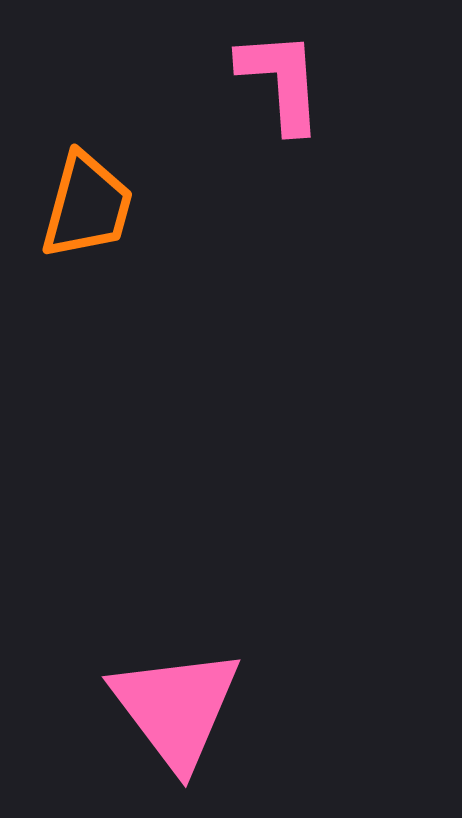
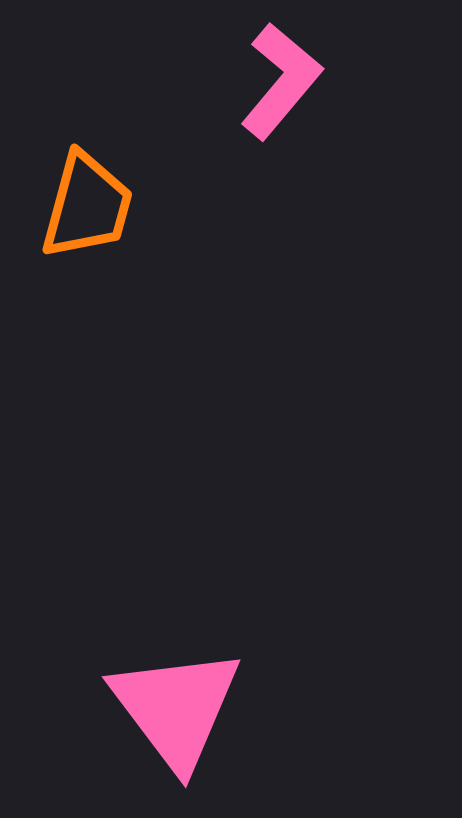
pink L-shape: rotated 44 degrees clockwise
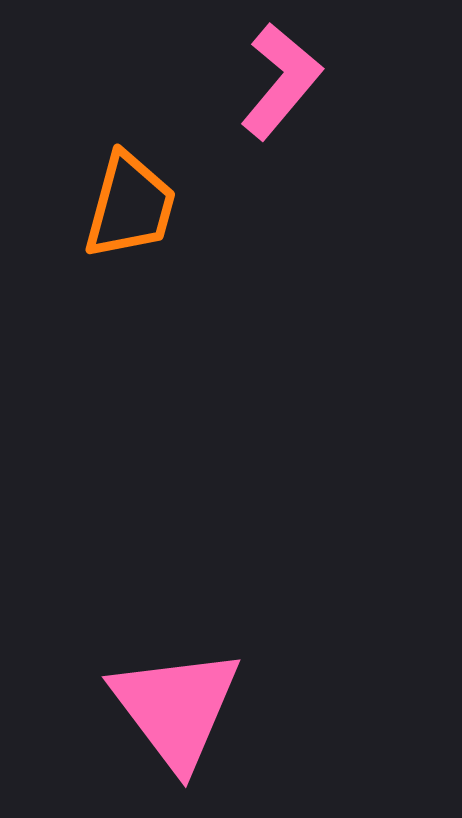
orange trapezoid: moved 43 px right
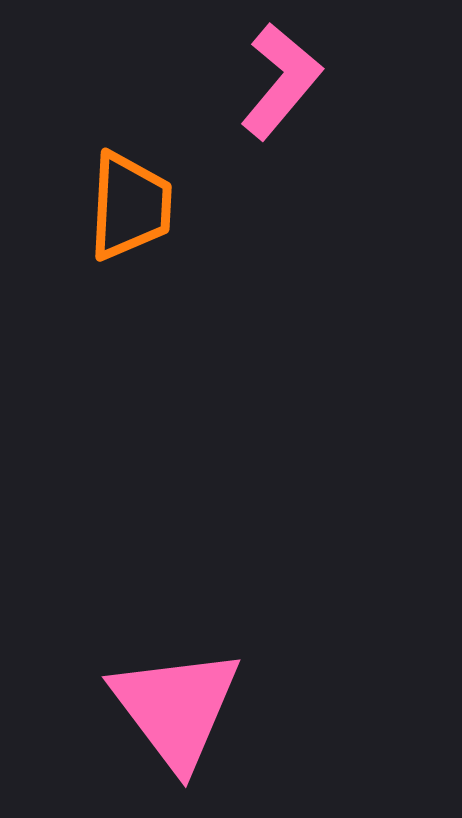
orange trapezoid: rotated 12 degrees counterclockwise
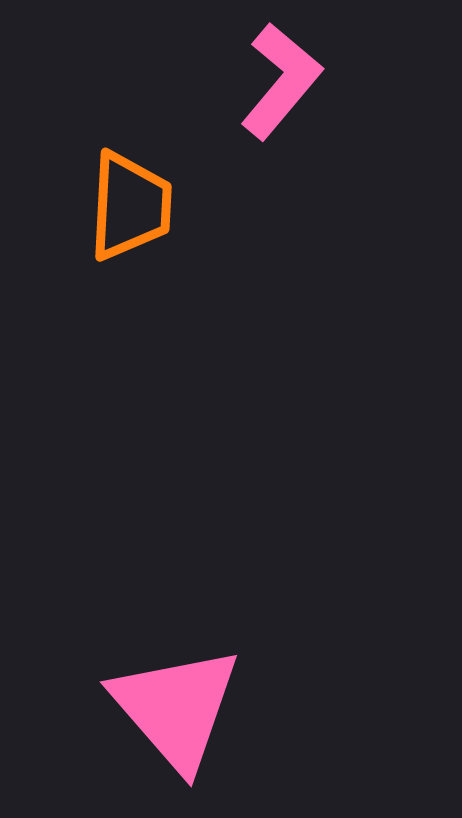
pink triangle: rotated 4 degrees counterclockwise
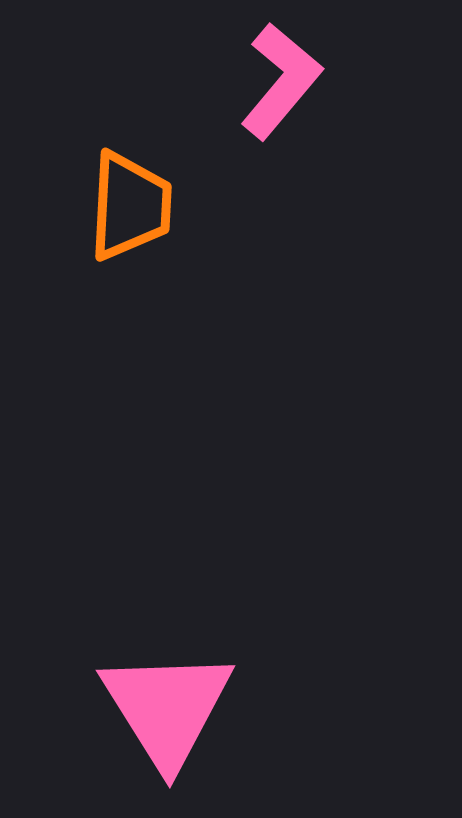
pink triangle: moved 9 px left; rotated 9 degrees clockwise
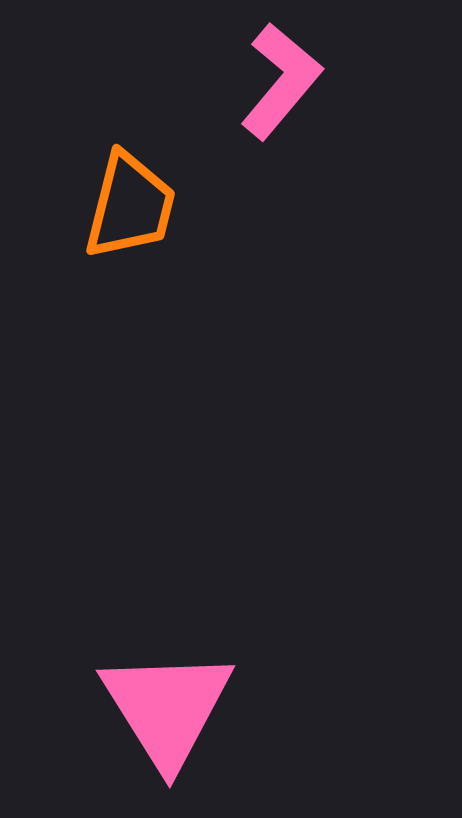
orange trapezoid: rotated 11 degrees clockwise
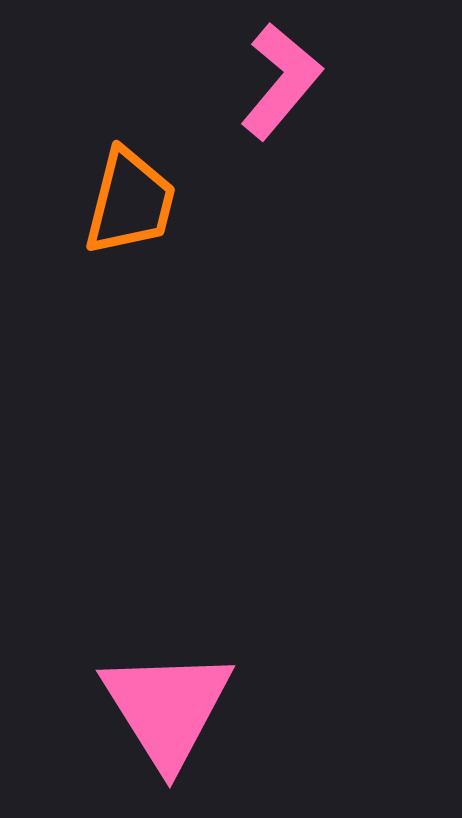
orange trapezoid: moved 4 px up
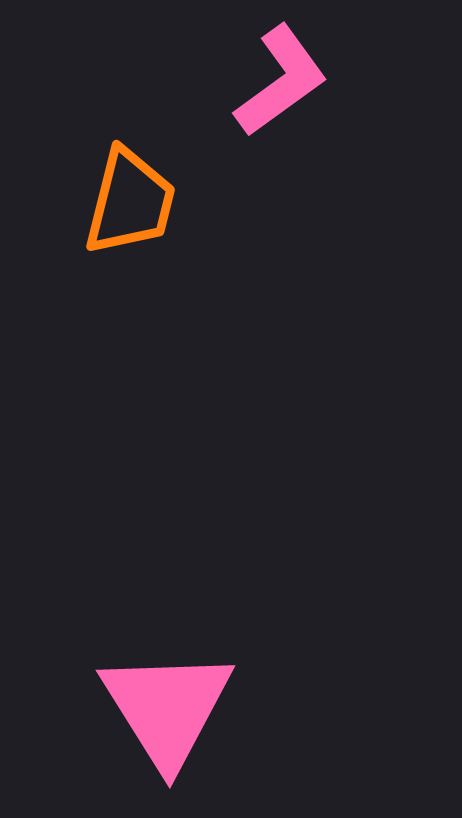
pink L-shape: rotated 14 degrees clockwise
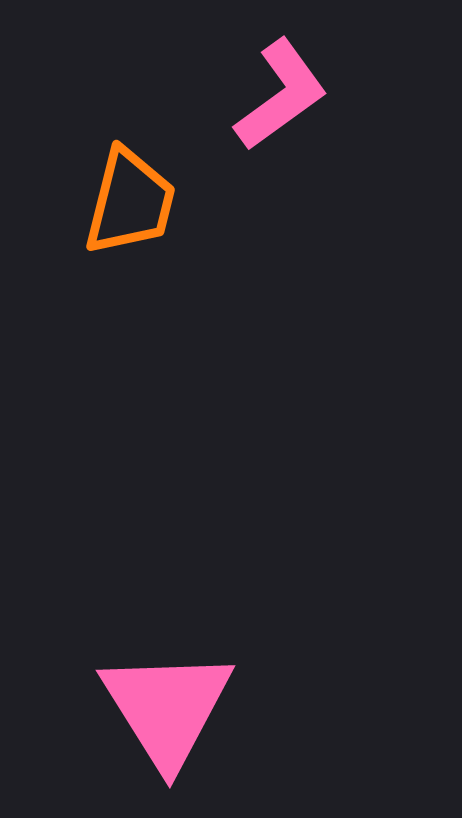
pink L-shape: moved 14 px down
